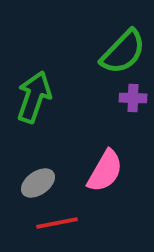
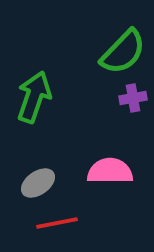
purple cross: rotated 12 degrees counterclockwise
pink semicircle: moved 5 px right; rotated 120 degrees counterclockwise
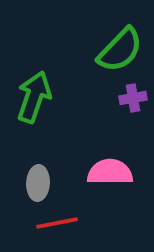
green semicircle: moved 3 px left, 2 px up
pink semicircle: moved 1 px down
gray ellipse: rotated 52 degrees counterclockwise
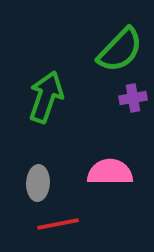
green arrow: moved 12 px right
red line: moved 1 px right, 1 px down
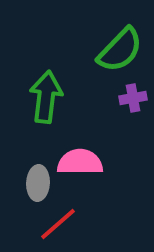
green arrow: rotated 12 degrees counterclockwise
pink semicircle: moved 30 px left, 10 px up
red line: rotated 30 degrees counterclockwise
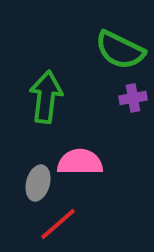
green semicircle: rotated 72 degrees clockwise
gray ellipse: rotated 12 degrees clockwise
